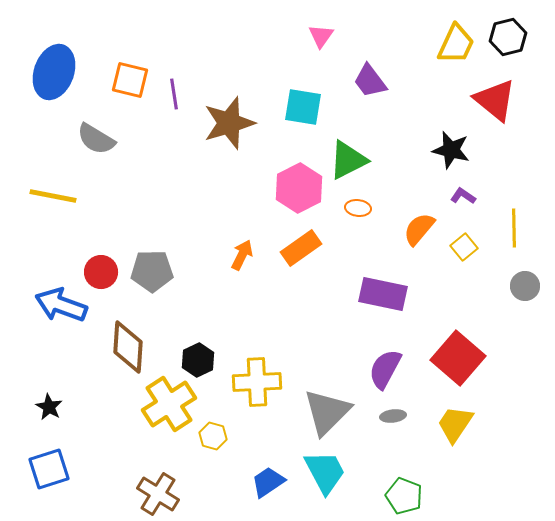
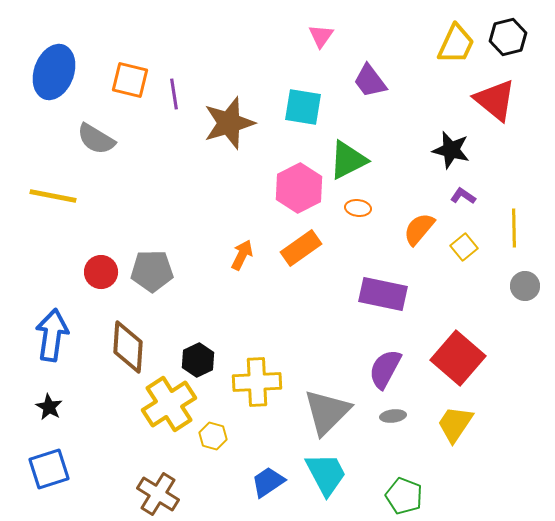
blue arrow at (61, 305): moved 9 px left, 30 px down; rotated 78 degrees clockwise
cyan trapezoid at (325, 472): moved 1 px right, 2 px down
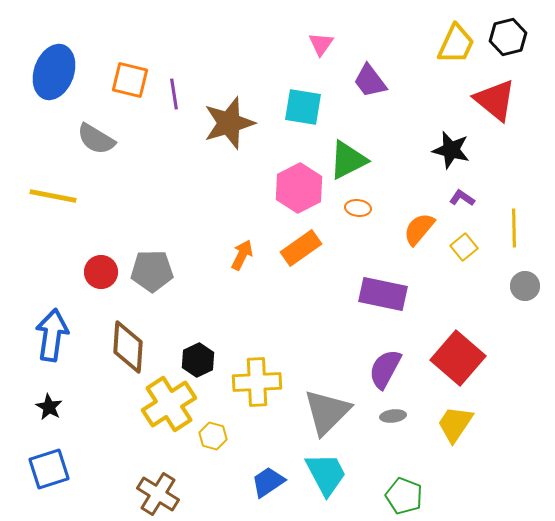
pink triangle at (321, 36): moved 8 px down
purple L-shape at (463, 196): moved 1 px left, 2 px down
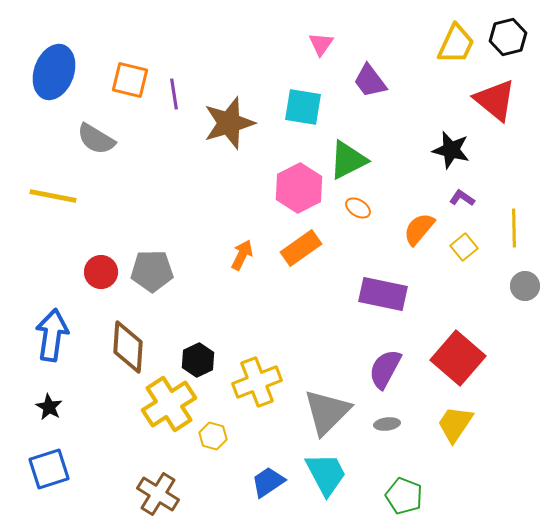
orange ellipse at (358, 208): rotated 25 degrees clockwise
yellow cross at (257, 382): rotated 18 degrees counterclockwise
gray ellipse at (393, 416): moved 6 px left, 8 px down
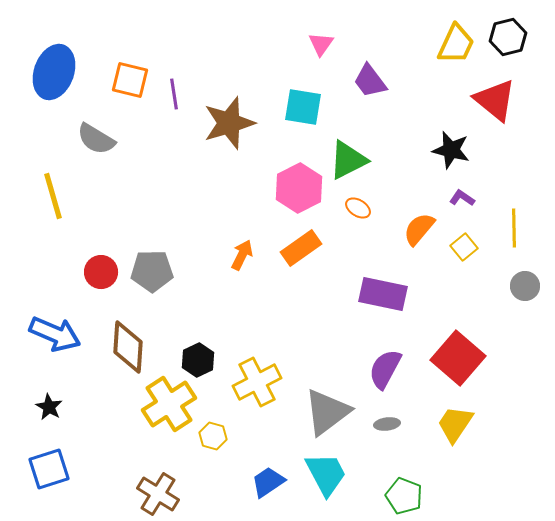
yellow line at (53, 196): rotated 63 degrees clockwise
blue arrow at (52, 335): moved 3 px right, 1 px up; rotated 105 degrees clockwise
yellow cross at (257, 382): rotated 6 degrees counterclockwise
gray triangle at (327, 412): rotated 8 degrees clockwise
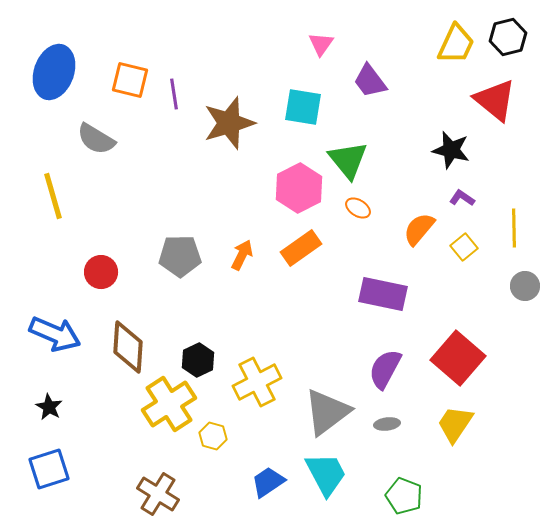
green triangle at (348, 160): rotated 42 degrees counterclockwise
gray pentagon at (152, 271): moved 28 px right, 15 px up
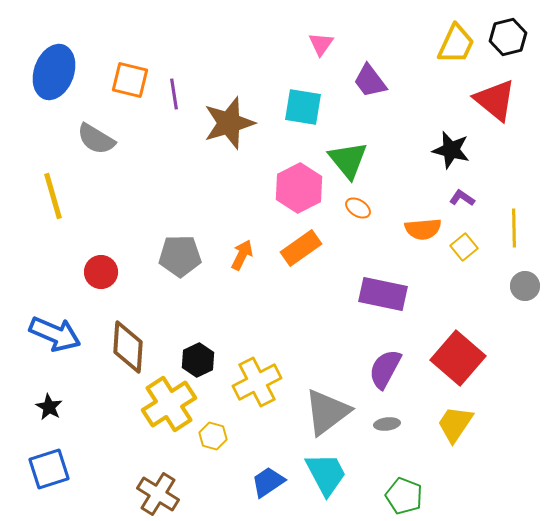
orange semicircle at (419, 229): moved 4 px right; rotated 135 degrees counterclockwise
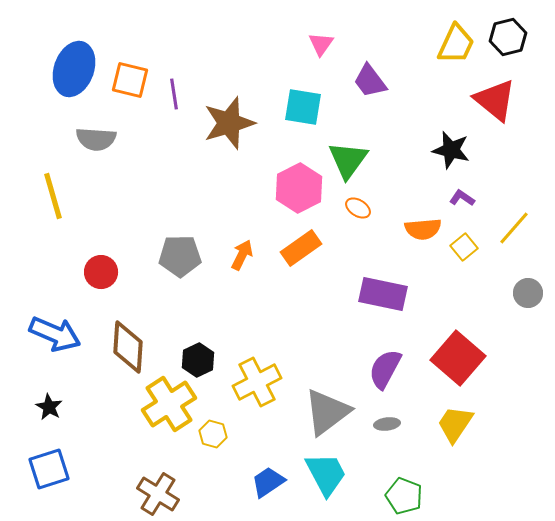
blue ellipse at (54, 72): moved 20 px right, 3 px up
gray semicircle at (96, 139): rotated 27 degrees counterclockwise
green triangle at (348, 160): rotated 15 degrees clockwise
yellow line at (514, 228): rotated 42 degrees clockwise
gray circle at (525, 286): moved 3 px right, 7 px down
yellow hexagon at (213, 436): moved 2 px up
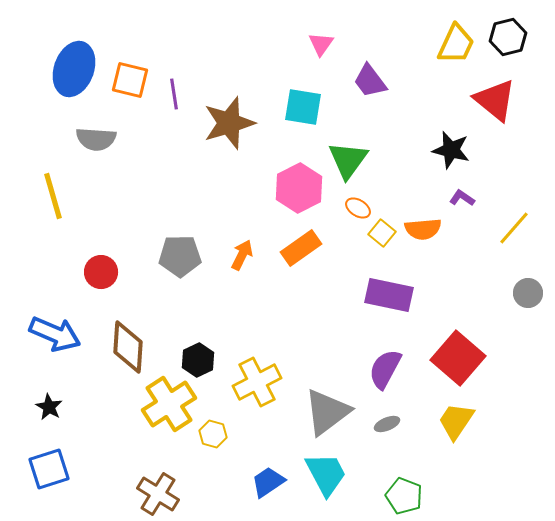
yellow square at (464, 247): moved 82 px left, 14 px up; rotated 12 degrees counterclockwise
purple rectangle at (383, 294): moved 6 px right, 1 px down
gray ellipse at (387, 424): rotated 15 degrees counterclockwise
yellow trapezoid at (455, 424): moved 1 px right, 3 px up
